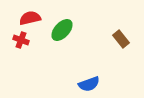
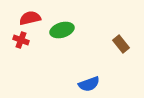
green ellipse: rotated 30 degrees clockwise
brown rectangle: moved 5 px down
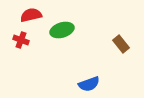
red semicircle: moved 1 px right, 3 px up
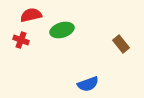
blue semicircle: moved 1 px left
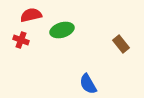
blue semicircle: rotated 80 degrees clockwise
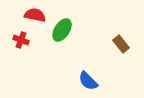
red semicircle: moved 4 px right; rotated 25 degrees clockwise
green ellipse: rotated 40 degrees counterclockwise
blue semicircle: moved 3 px up; rotated 15 degrees counterclockwise
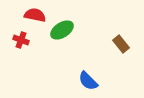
green ellipse: rotated 25 degrees clockwise
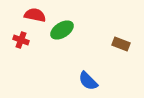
brown rectangle: rotated 30 degrees counterclockwise
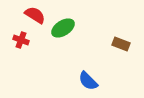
red semicircle: rotated 20 degrees clockwise
green ellipse: moved 1 px right, 2 px up
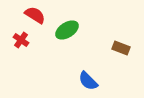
green ellipse: moved 4 px right, 2 px down
red cross: rotated 14 degrees clockwise
brown rectangle: moved 4 px down
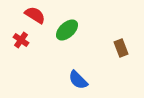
green ellipse: rotated 10 degrees counterclockwise
brown rectangle: rotated 48 degrees clockwise
blue semicircle: moved 10 px left, 1 px up
